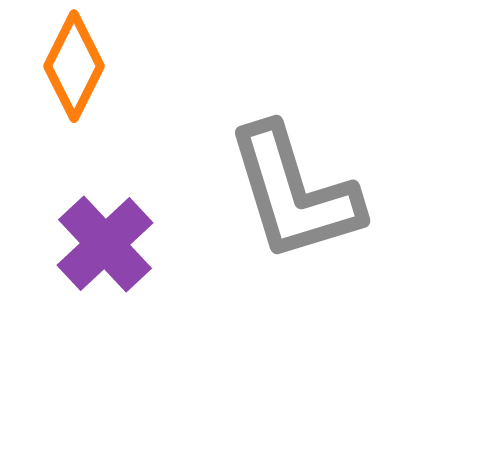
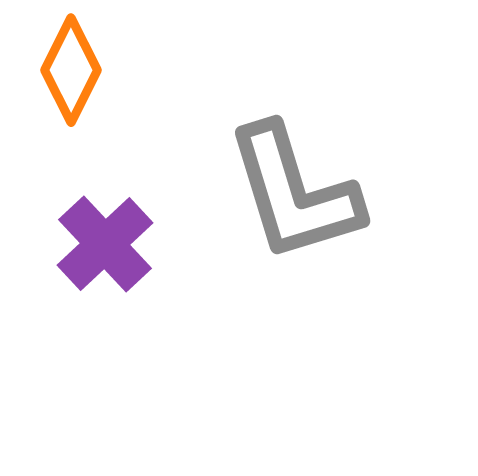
orange diamond: moved 3 px left, 4 px down
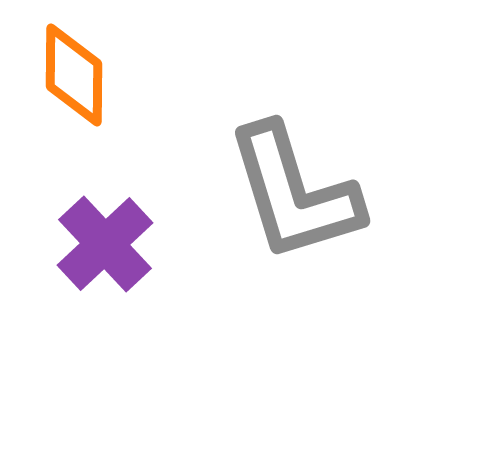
orange diamond: moved 3 px right, 5 px down; rotated 26 degrees counterclockwise
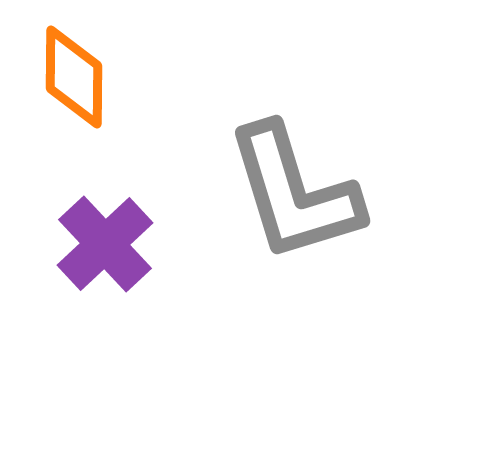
orange diamond: moved 2 px down
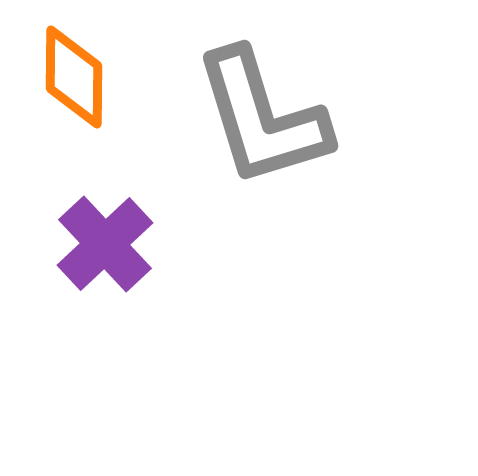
gray L-shape: moved 32 px left, 75 px up
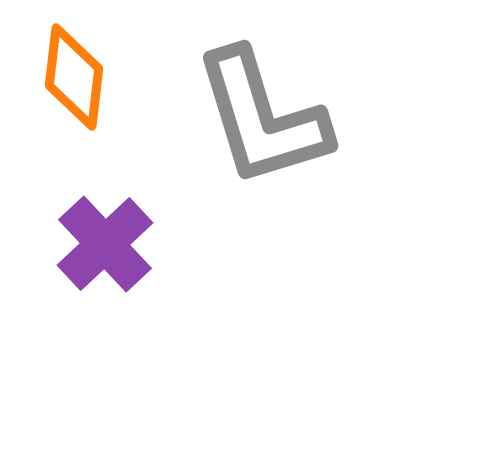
orange diamond: rotated 6 degrees clockwise
